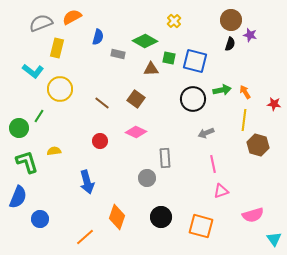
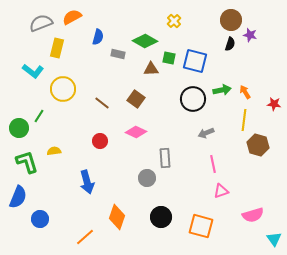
yellow circle at (60, 89): moved 3 px right
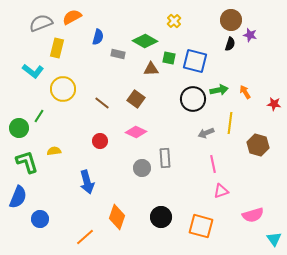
green arrow at (222, 90): moved 3 px left
yellow line at (244, 120): moved 14 px left, 3 px down
gray circle at (147, 178): moved 5 px left, 10 px up
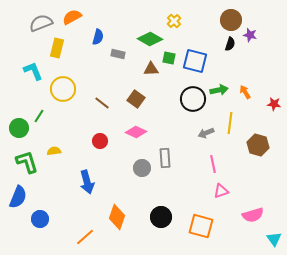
green diamond at (145, 41): moved 5 px right, 2 px up
cyan L-shape at (33, 71): rotated 150 degrees counterclockwise
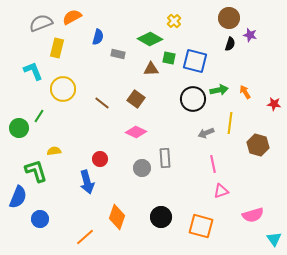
brown circle at (231, 20): moved 2 px left, 2 px up
red circle at (100, 141): moved 18 px down
green L-shape at (27, 162): moved 9 px right, 9 px down
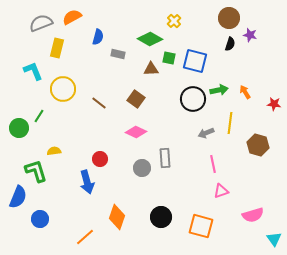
brown line at (102, 103): moved 3 px left
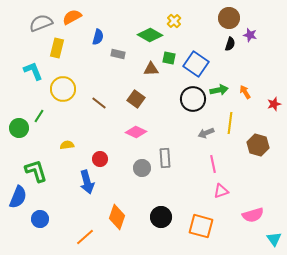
green diamond at (150, 39): moved 4 px up
blue square at (195, 61): moved 1 px right, 3 px down; rotated 20 degrees clockwise
red star at (274, 104): rotated 24 degrees counterclockwise
yellow semicircle at (54, 151): moved 13 px right, 6 px up
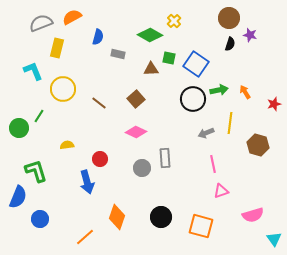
brown square at (136, 99): rotated 12 degrees clockwise
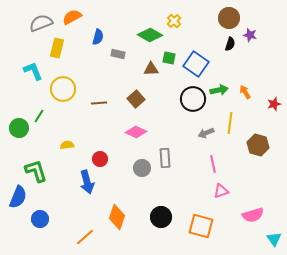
brown line at (99, 103): rotated 42 degrees counterclockwise
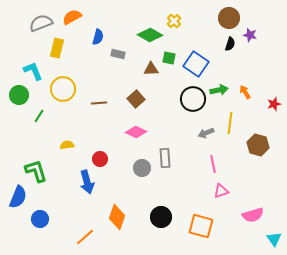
green circle at (19, 128): moved 33 px up
